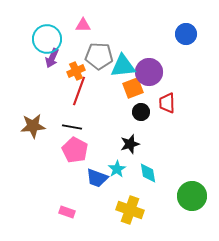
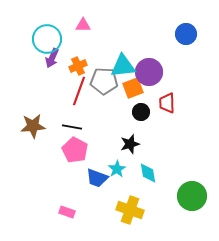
gray pentagon: moved 5 px right, 25 px down
orange cross: moved 2 px right, 5 px up
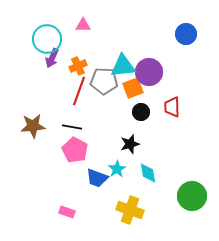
red trapezoid: moved 5 px right, 4 px down
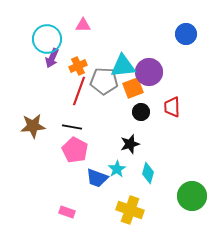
cyan diamond: rotated 25 degrees clockwise
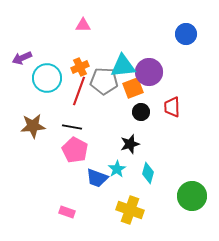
cyan circle: moved 39 px down
purple arrow: moved 30 px left; rotated 42 degrees clockwise
orange cross: moved 2 px right, 1 px down
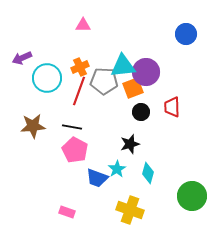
purple circle: moved 3 px left
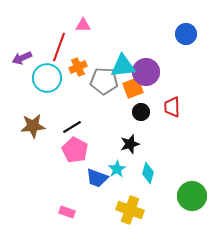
orange cross: moved 2 px left
red line: moved 20 px left, 44 px up
black line: rotated 42 degrees counterclockwise
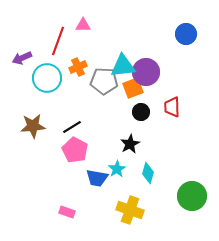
red line: moved 1 px left, 6 px up
black star: rotated 12 degrees counterclockwise
blue trapezoid: rotated 10 degrees counterclockwise
